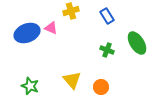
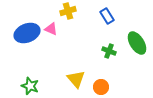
yellow cross: moved 3 px left
pink triangle: moved 1 px down
green cross: moved 2 px right, 1 px down
yellow triangle: moved 4 px right, 1 px up
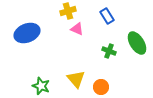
pink triangle: moved 26 px right
green star: moved 11 px right
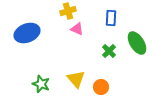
blue rectangle: moved 4 px right, 2 px down; rotated 35 degrees clockwise
green cross: rotated 24 degrees clockwise
green star: moved 2 px up
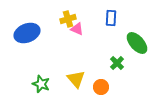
yellow cross: moved 8 px down
green ellipse: rotated 10 degrees counterclockwise
green cross: moved 8 px right, 12 px down
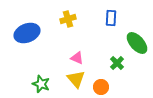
pink triangle: moved 29 px down
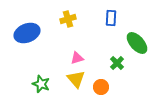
pink triangle: rotated 40 degrees counterclockwise
